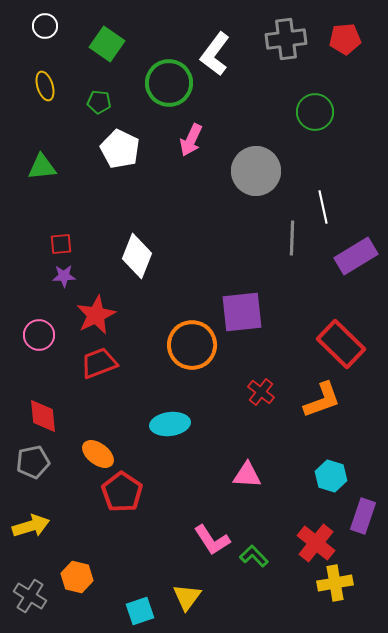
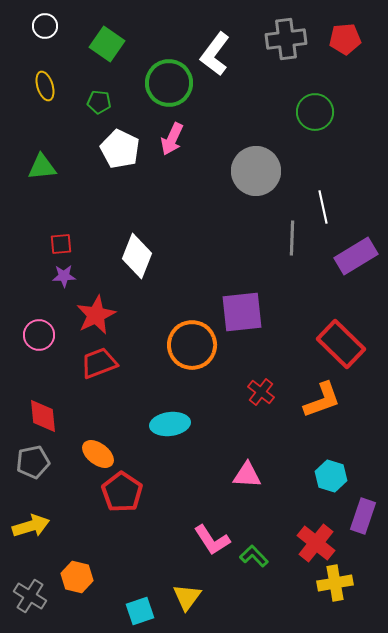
pink arrow at (191, 140): moved 19 px left, 1 px up
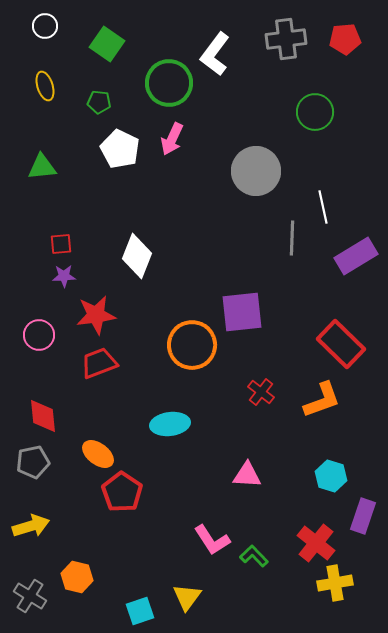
red star at (96, 315): rotated 18 degrees clockwise
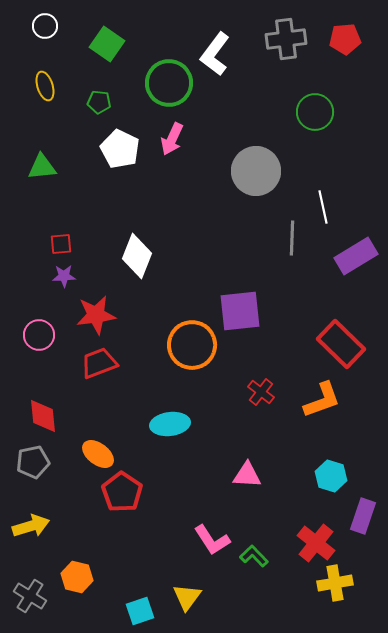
purple square at (242, 312): moved 2 px left, 1 px up
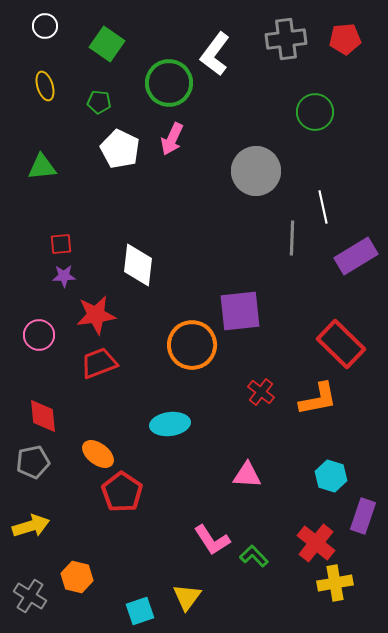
white diamond at (137, 256): moved 1 px right, 9 px down; rotated 15 degrees counterclockwise
orange L-shape at (322, 400): moved 4 px left, 1 px up; rotated 9 degrees clockwise
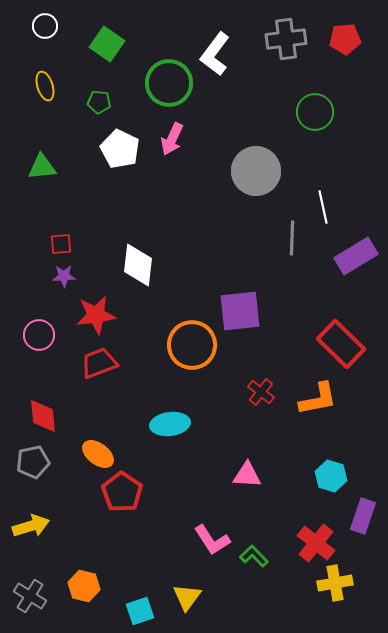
orange hexagon at (77, 577): moved 7 px right, 9 px down
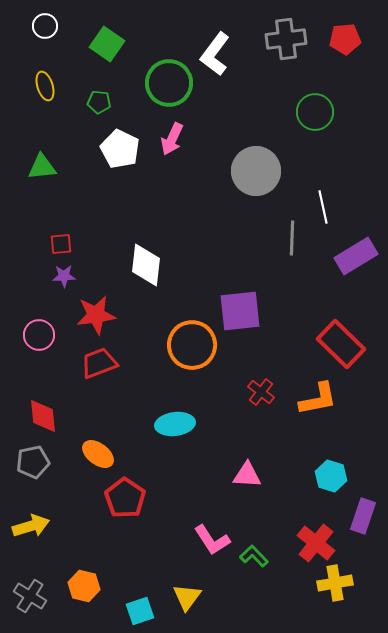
white diamond at (138, 265): moved 8 px right
cyan ellipse at (170, 424): moved 5 px right
red pentagon at (122, 492): moved 3 px right, 6 px down
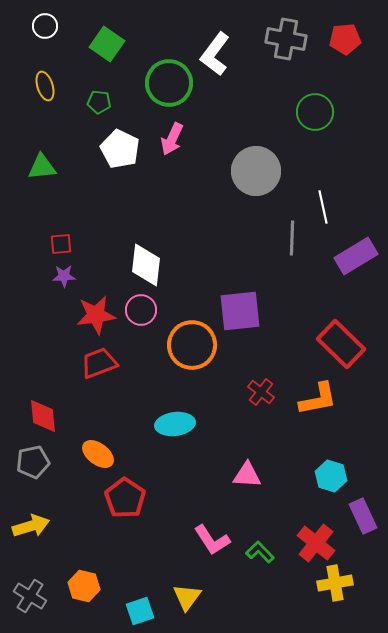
gray cross at (286, 39): rotated 18 degrees clockwise
pink circle at (39, 335): moved 102 px right, 25 px up
purple rectangle at (363, 516): rotated 44 degrees counterclockwise
green L-shape at (254, 556): moved 6 px right, 4 px up
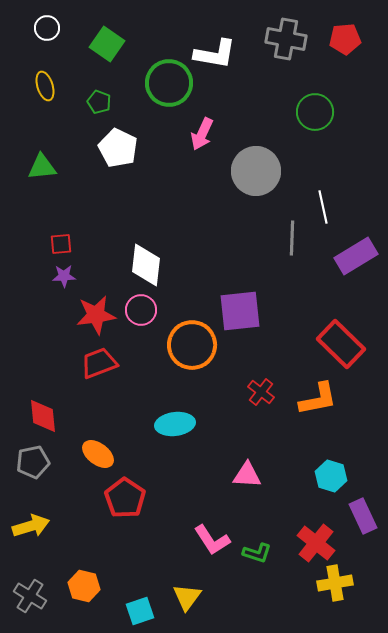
white circle at (45, 26): moved 2 px right, 2 px down
white L-shape at (215, 54): rotated 117 degrees counterclockwise
green pentagon at (99, 102): rotated 15 degrees clockwise
pink arrow at (172, 139): moved 30 px right, 5 px up
white pentagon at (120, 149): moved 2 px left, 1 px up
green L-shape at (260, 552): moved 3 px left, 1 px down; rotated 152 degrees clockwise
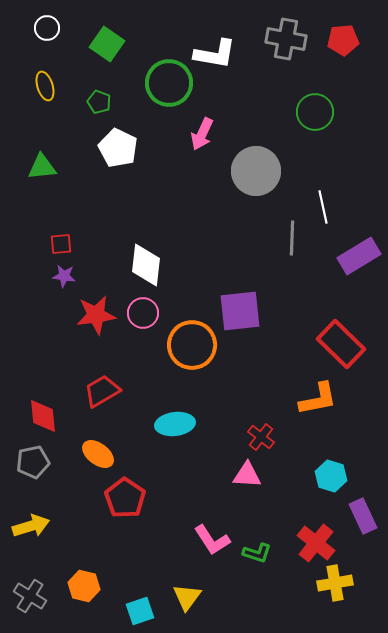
red pentagon at (345, 39): moved 2 px left, 1 px down
purple rectangle at (356, 256): moved 3 px right
purple star at (64, 276): rotated 10 degrees clockwise
pink circle at (141, 310): moved 2 px right, 3 px down
red trapezoid at (99, 363): moved 3 px right, 28 px down; rotated 9 degrees counterclockwise
red cross at (261, 392): moved 45 px down
